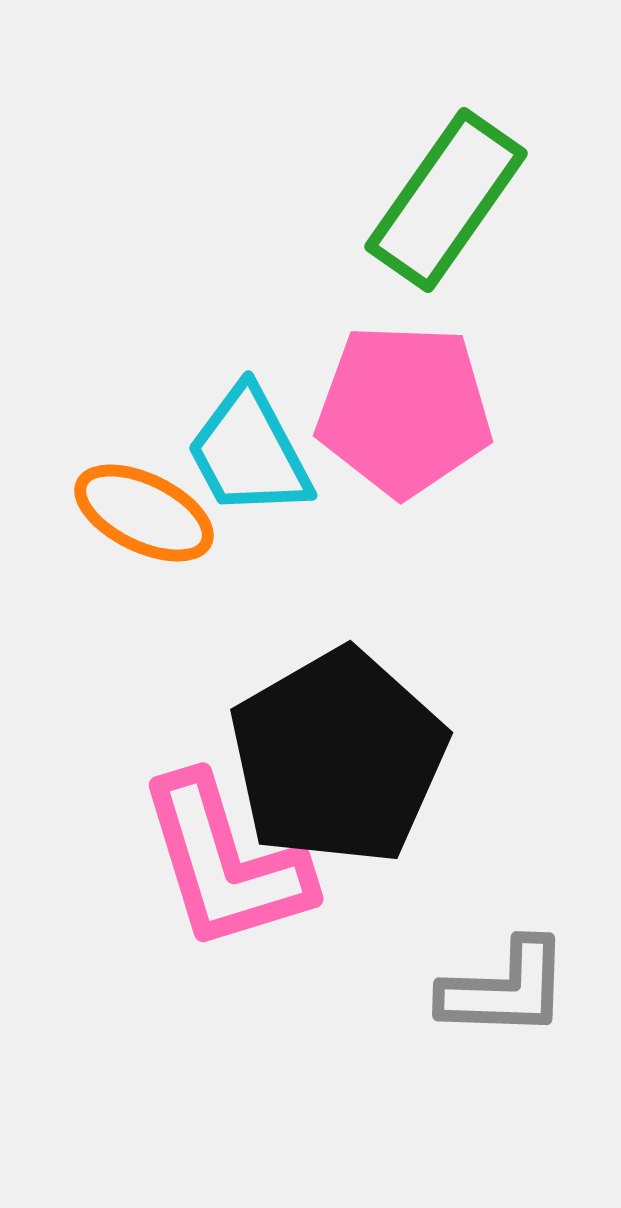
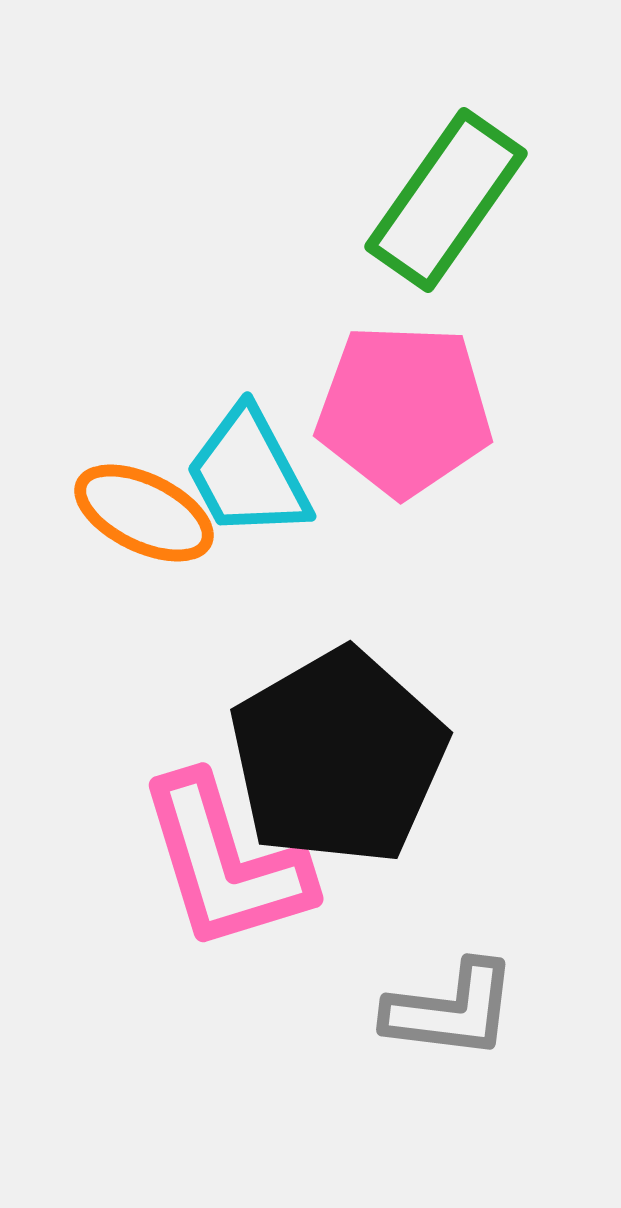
cyan trapezoid: moved 1 px left, 21 px down
gray L-shape: moved 54 px left, 21 px down; rotated 5 degrees clockwise
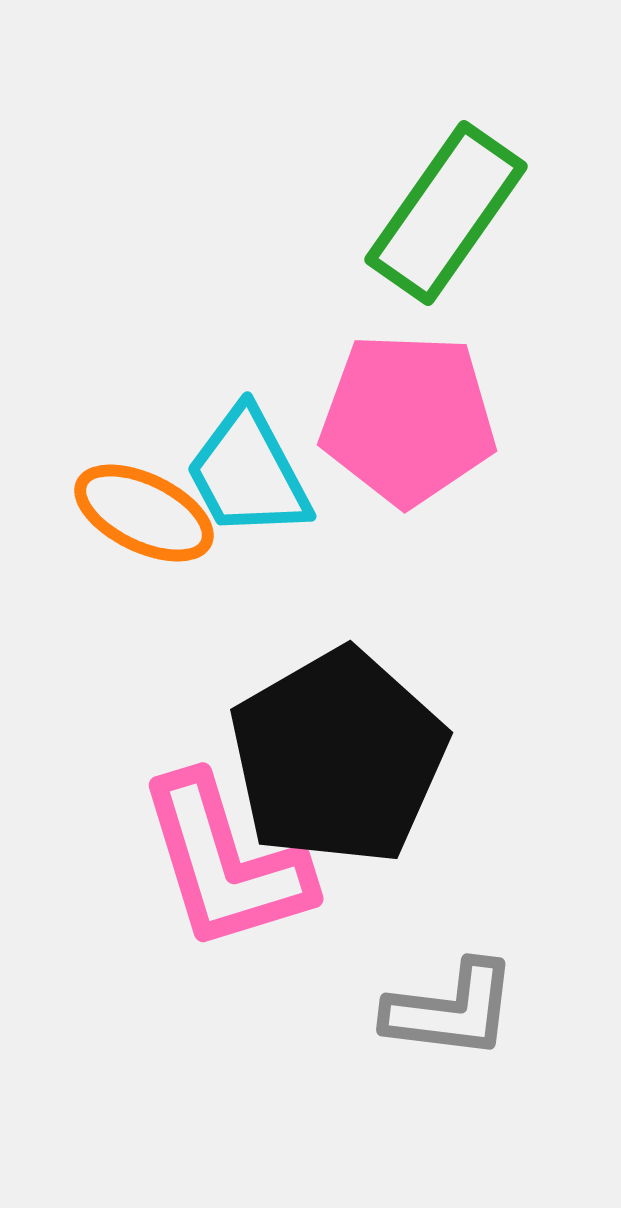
green rectangle: moved 13 px down
pink pentagon: moved 4 px right, 9 px down
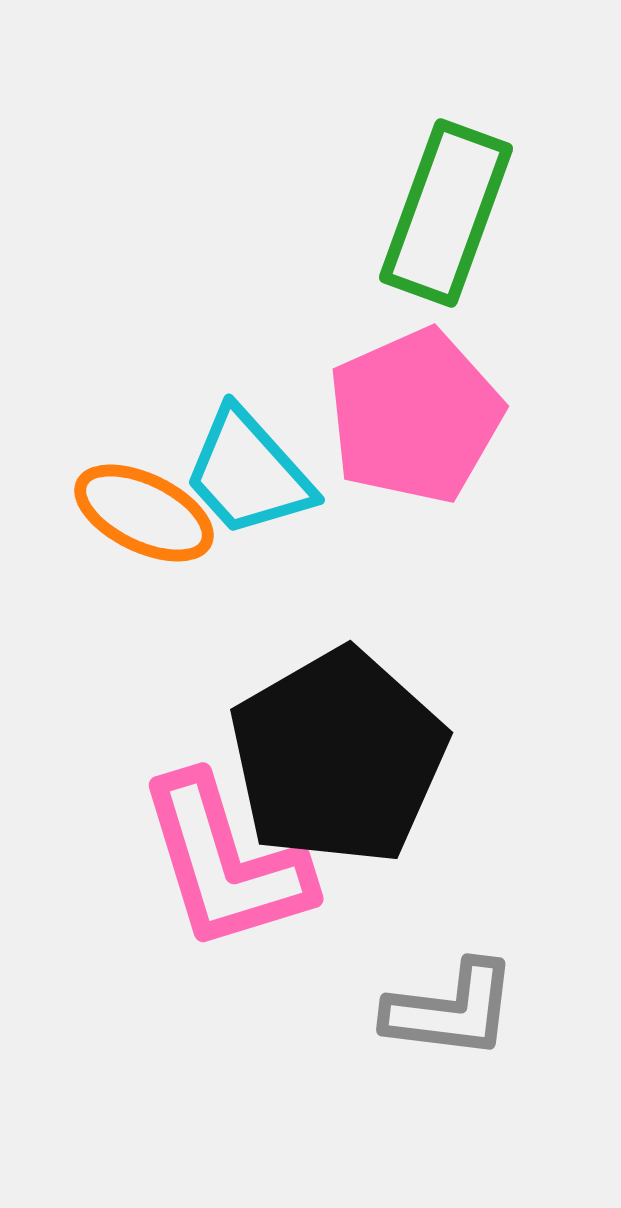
green rectangle: rotated 15 degrees counterclockwise
pink pentagon: moved 7 px right, 3 px up; rotated 26 degrees counterclockwise
cyan trapezoid: rotated 14 degrees counterclockwise
